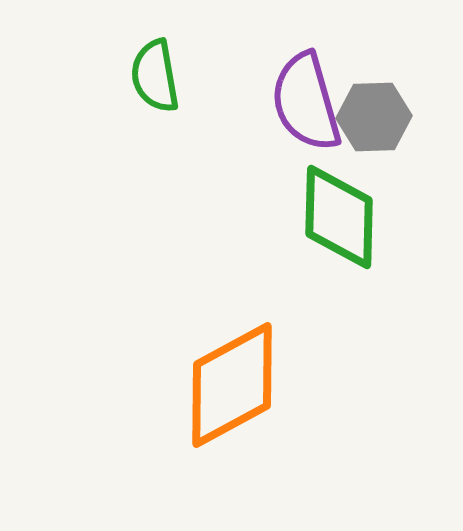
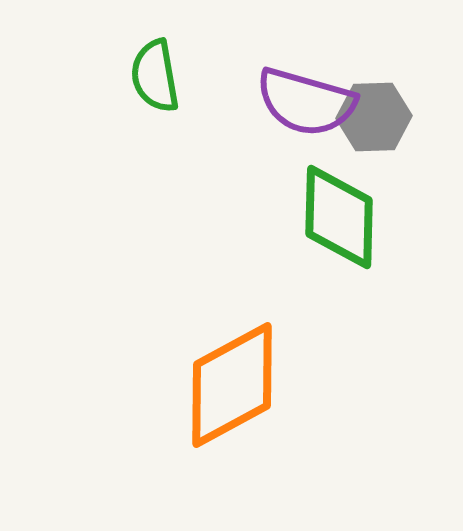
purple semicircle: rotated 58 degrees counterclockwise
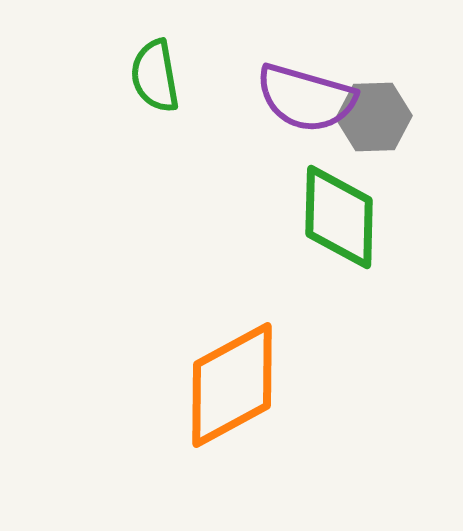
purple semicircle: moved 4 px up
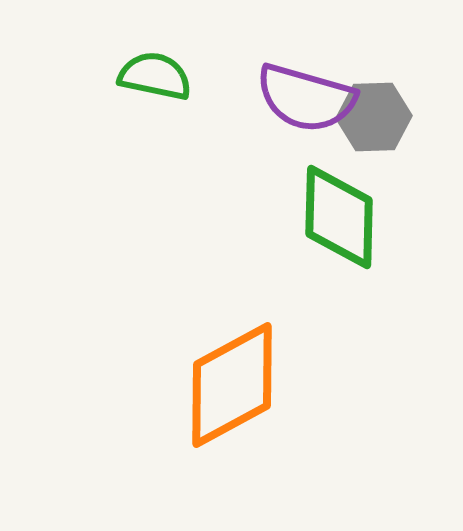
green semicircle: rotated 112 degrees clockwise
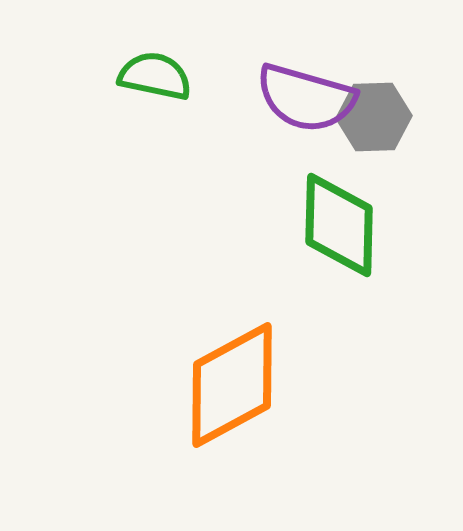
green diamond: moved 8 px down
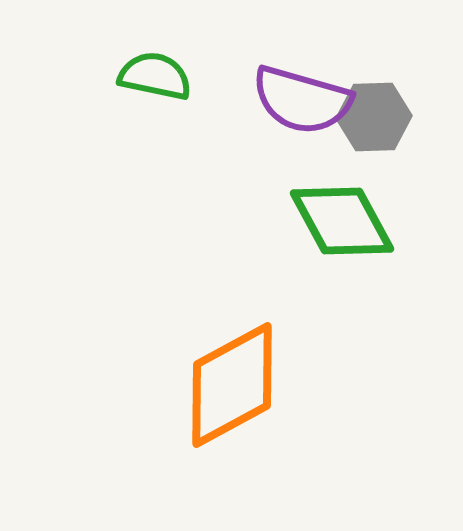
purple semicircle: moved 4 px left, 2 px down
green diamond: moved 3 px right, 4 px up; rotated 30 degrees counterclockwise
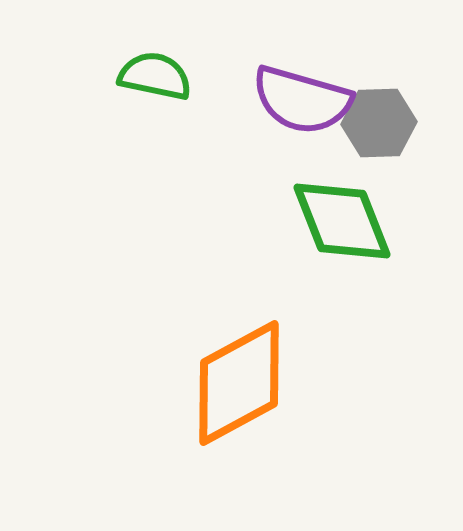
gray hexagon: moved 5 px right, 6 px down
green diamond: rotated 7 degrees clockwise
orange diamond: moved 7 px right, 2 px up
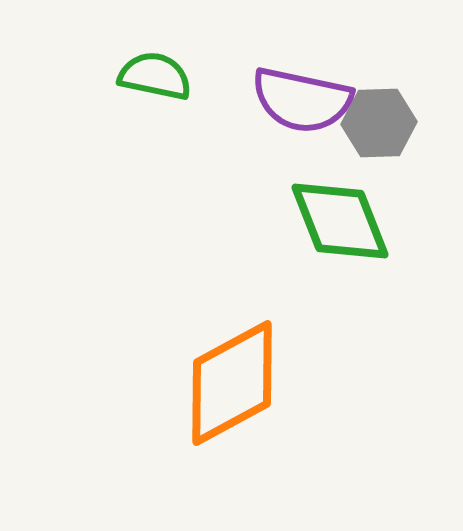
purple semicircle: rotated 4 degrees counterclockwise
green diamond: moved 2 px left
orange diamond: moved 7 px left
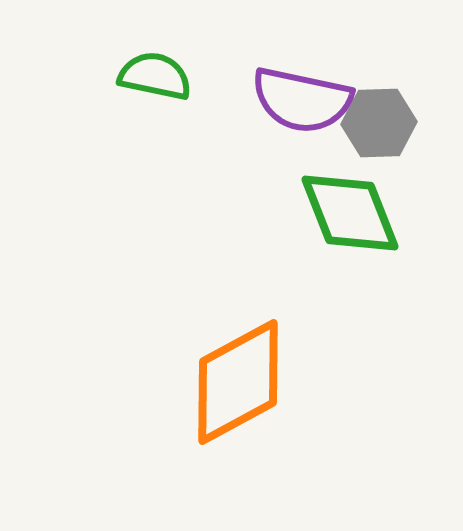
green diamond: moved 10 px right, 8 px up
orange diamond: moved 6 px right, 1 px up
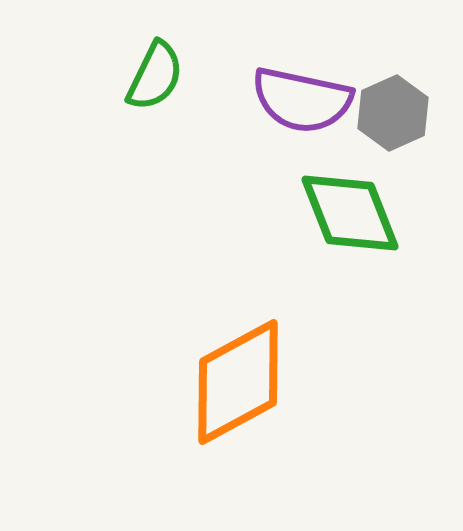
green semicircle: rotated 104 degrees clockwise
gray hexagon: moved 14 px right, 10 px up; rotated 22 degrees counterclockwise
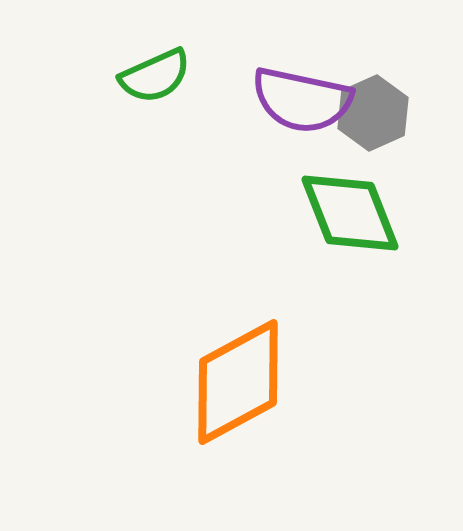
green semicircle: rotated 40 degrees clockwise
gray hexagon: moved 20 px left
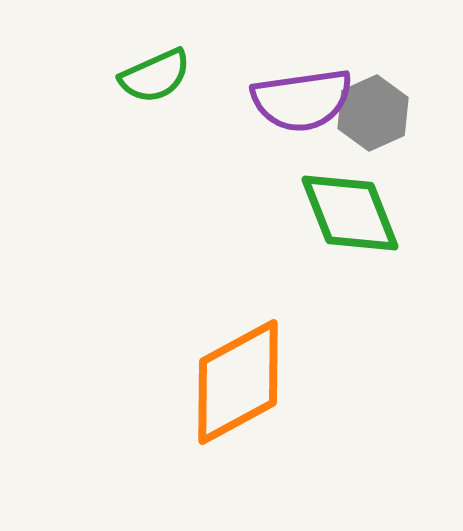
purple semicircle: rotated 20 degrees counterclockwise
